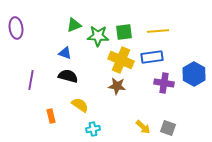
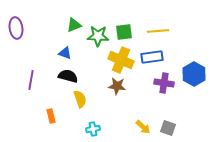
yellow semicircle: moved 6 px up; rotated 36 degrees clockwise
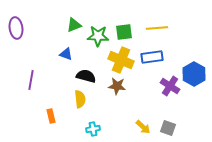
yellow line: moved 1 px left, 3 px up
blue triangle: moved 1 px right, 1 px down
black semicircle: moved 18 px right
purple cross: moved 6 px right, 3 px down; rotated 24 degrees clockwise
yellow semicircle: rotated 12 degrees clockwise
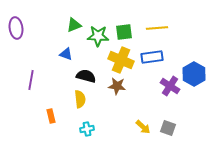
cyan cross: moved 6 px left
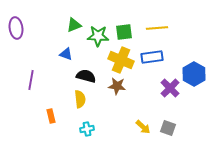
purple cross: moved 2 px down; rotated 12 degrees clockwise
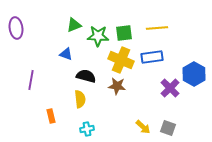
green square: moved 1 px down
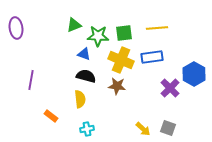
blue triangle: moved 18 px right
orange rectangle: rotated 40 degrees counterclockwise
yellow arrow: moved 2 px down
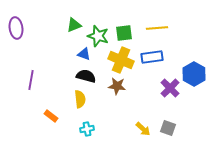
green star: rotated 15 degrees clockwise
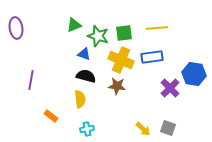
blue hexagon: rotated 20 degrees counterclockwise
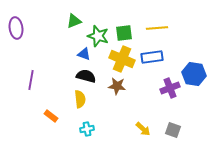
green triangle: moved 4 px up
yellow cross: moved 1 px right, 1 px up
purple cross: rotated 24 degrees clockwise
gray square: moved 5 px right, 2 px down
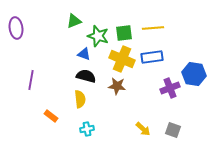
yellow line: moved 4 px left
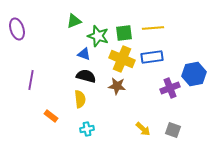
purple ellipse: moved 1 px right, 1 px down; rotated 10 degrees counterclockwise
blue hexagon: rotated 20 degrees counterclockwise
